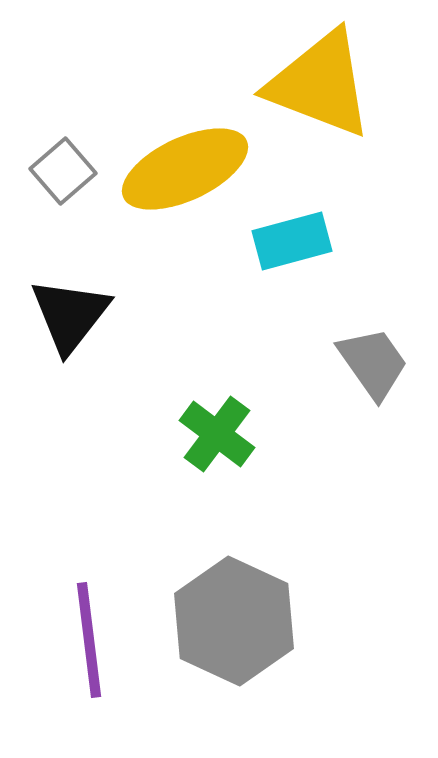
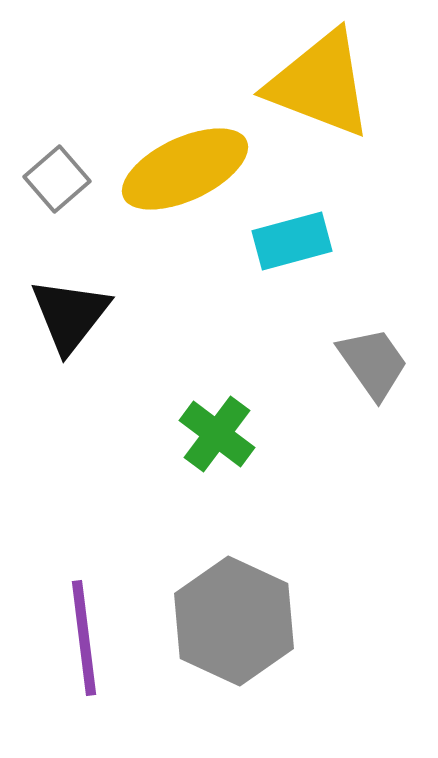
gray square: moved 6 px left, 8 px down
purple line: moved 5 px left, 2 px up
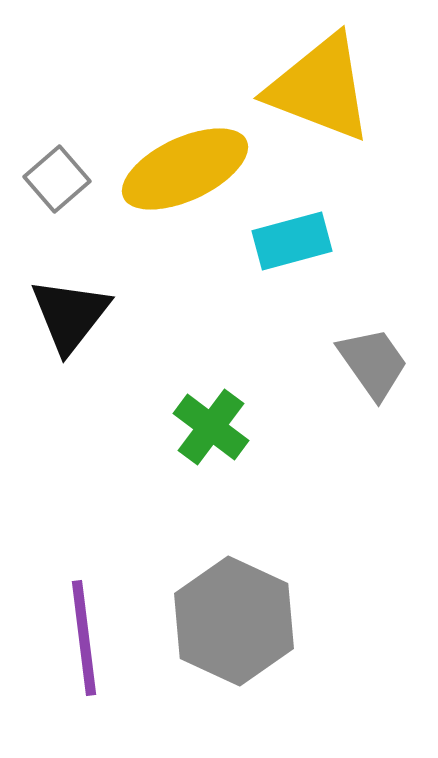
yellow triangle: moved 4 px down
green cross: moved 6 px left, 7 px up
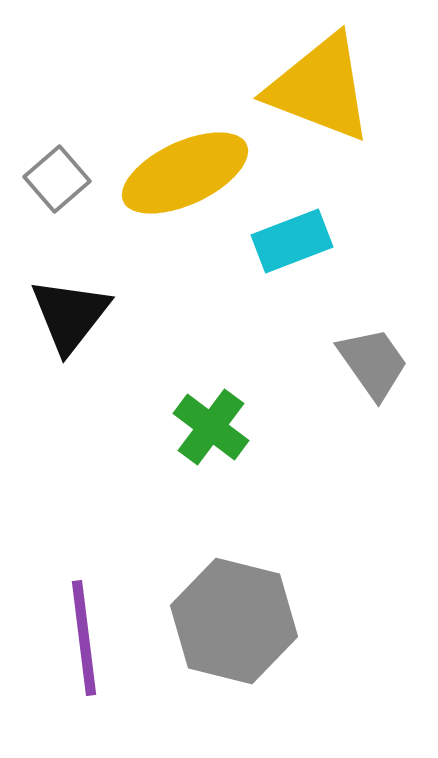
yellow ellipse: moved 4 px down
cyan rectangle: rotated 6 degrees counterclockwise
gray hexagon: rotated 11 degrees counterclockwise
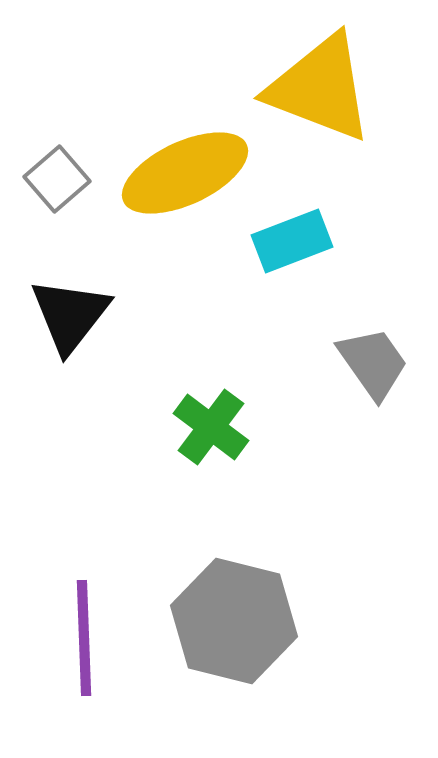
purple line: rotated 5 degrees clockwise
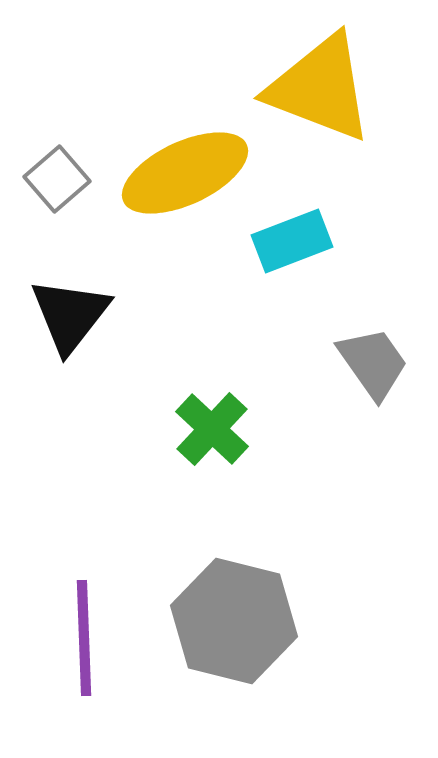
green cross: moved 1 px right, 2 px down; rotated 6 degrees clockwise
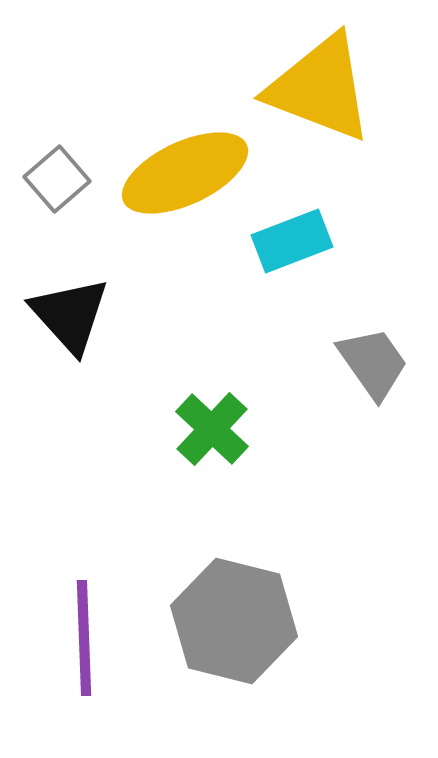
black triangle: rotated 20 degrees counterclockwise
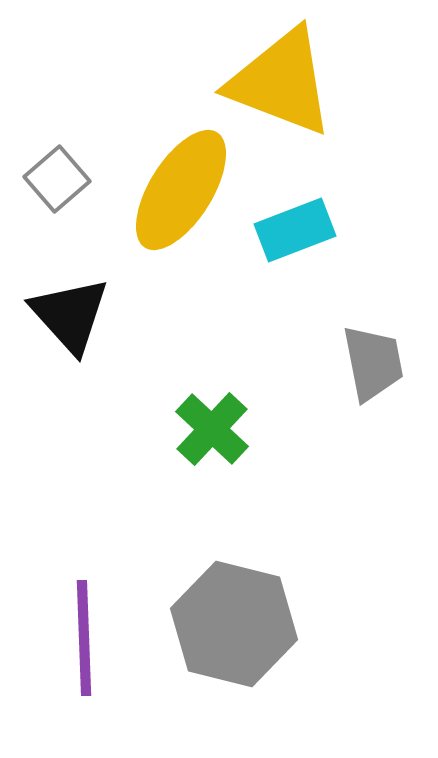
yellow triangle: moved 39 px left, 6 px up
yellow ellipse: moved 4 px left, 17 px down; rotated 33 degrees counterclockwise
cyan rectangle: moved 3 px right, 11 px up
gray trapezoid: rotated 24 degrees clockwise
gray hexagon: moved 3 px down
